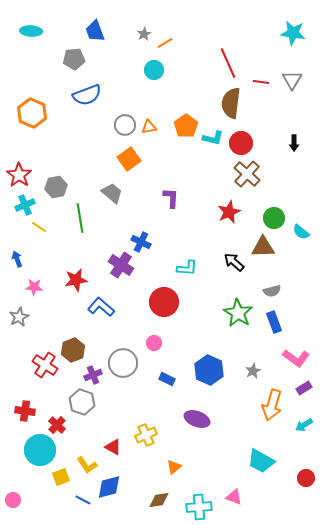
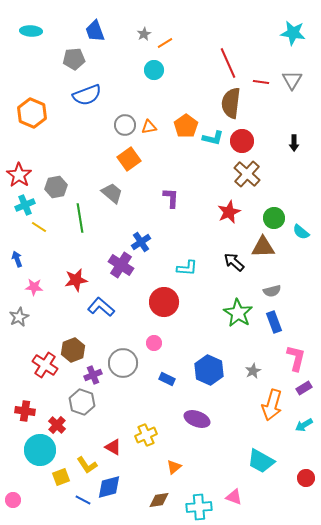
red circle at (241, 143): moved 1 px right, 2 px up
blue cross at (141, 242): rotated 30 degrees clockwise
pink L-shape at (296, 358): rotated 112 degrees counterclockwise
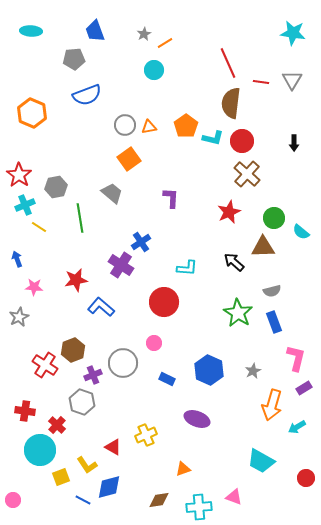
cyan arrow at (304, 425): moved 7 px left, 2 px down
orange triangle at (174, 467): moved 9 px right, 2 px down; rotated 21 degrees clockwise
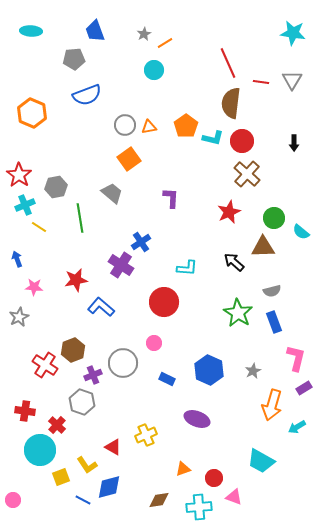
red circle at (306, 478): moved 92 px left
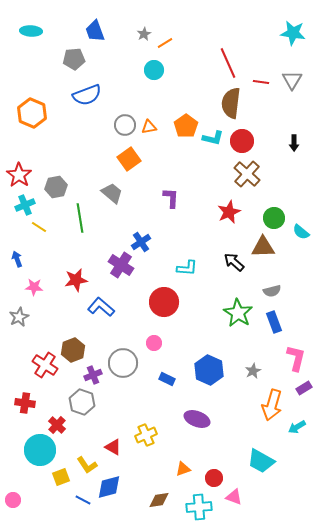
red cross at (25, 411): moved 8 px up
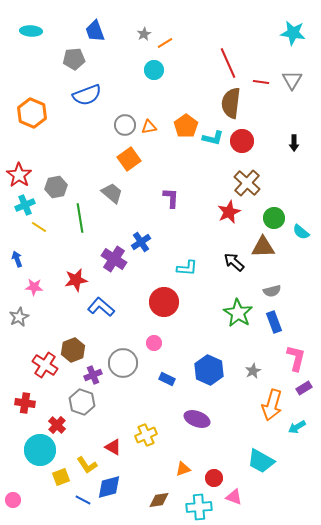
brown cross at (247, 174): moved 9 px down
purple cross at (121, 265): moved 7 px left, 6 px up
